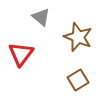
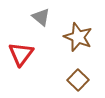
brown square: rotated 15 degrees counterclockwise
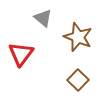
gray triangle: moved 2 px right, 1 px down
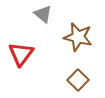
gray triangle: moved 4 px up
brown star: rotated 8 degrees counterclockwise
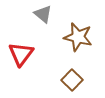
brown square: moved 6 px left
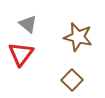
gray triangle: moved 15 px left, 10 px down
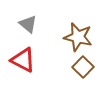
red triangle: moved 2 px right, 6 px down; rotated 40 degrees counterclockwise
brown square: moved 11 px right, 13 px up
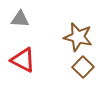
gray triangle: moved 8 px left, 5 px up; rotated 36 degrees counterclockwise
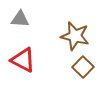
brown star: moved 3 px left, 1 px up
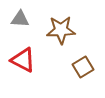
brown star: moved 14 px left, 6 px up; rotated 16 degrees counterclockwise
brown square: rotated 15 degrees clockwise
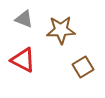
gray triangle: moved 4 px right; rotated 18 degrees clockwise
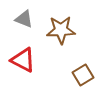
brown square: moved 8 px down
